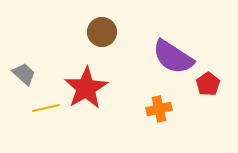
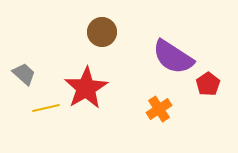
orange cross: rotated 20 degrees counterclockwise
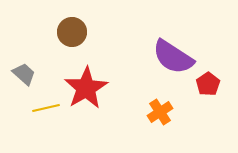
brown circle: moved 30 px left
orange cross: moved 1 px right, 3 px down
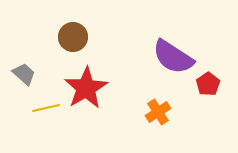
brown circle: moved 1 px right, 5 px down
orange cross: moved 2 px left
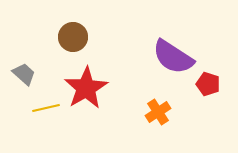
red pentagon: rotated 20 degrees counterclockwise
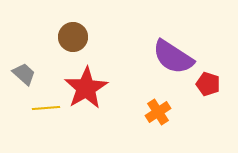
yellow line: rotated 8 degrees clockwise
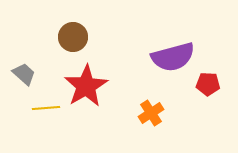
purple semicircle: rotated 48 degrees counterclockwise
red pentagon: rotated 15 degrees counterclockwise
red star: moved 2 px up
orange cross: moved 7 px left, 1 px down
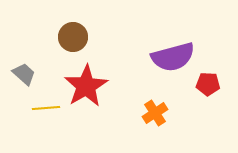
orange cross: moved 4 px right
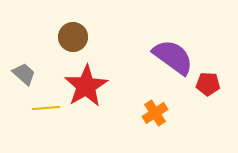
purple semicircle: rotated 129 degrees counterclockwise
